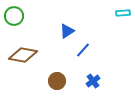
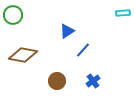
green circle: moved 1 px left, 1 px up
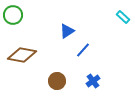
cyan rectangle: moved 4 px down; rotated 48 degrees clockwise
brown diamond: moved 1 px left
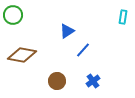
cyan rectangle: rotated 56 degrees clockwise
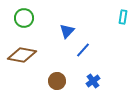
green circle: moved 11 px right, 3 px down
blue triangle: rotated 14 degrees counterclockwise
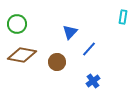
green circle: moved 7 px left, 6 px down
blue triangle: moved 3 px right, 1 px down
blue line: moved 6 px right, 1 px up
brown circle: moved 19 px up
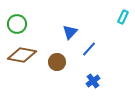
cyan rectangle: rotated 16 degrees clockwise
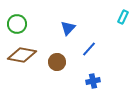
blue triangle: moved 2 px left, 4 px up
blue cross: rotated 24 degrees clockwise
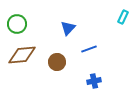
blue line: rotated 28 degrees clockwise
brown diamond: rotated 16 degrees counterclockwise
blue cross: moved 1 px right
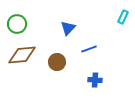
blue cross: moved 1 px right, 1 px up; rotated 16 degrees clockwise
